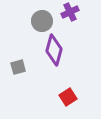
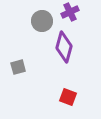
purple diamond: moved 10 px right, 3 px up
red square: rotated 36 degrees counterclockwise
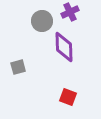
purple diamond: rotated 16 degrees counterclockwise
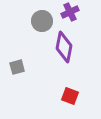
purple diamond: rotated 12 degrees clockwise
gray square: moved 1 px left
red square: moved 2 px right, 1 px up
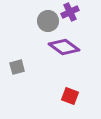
gray circle: moved 6 px right
purple diamond: rotated 64 degrees counterclockwise
